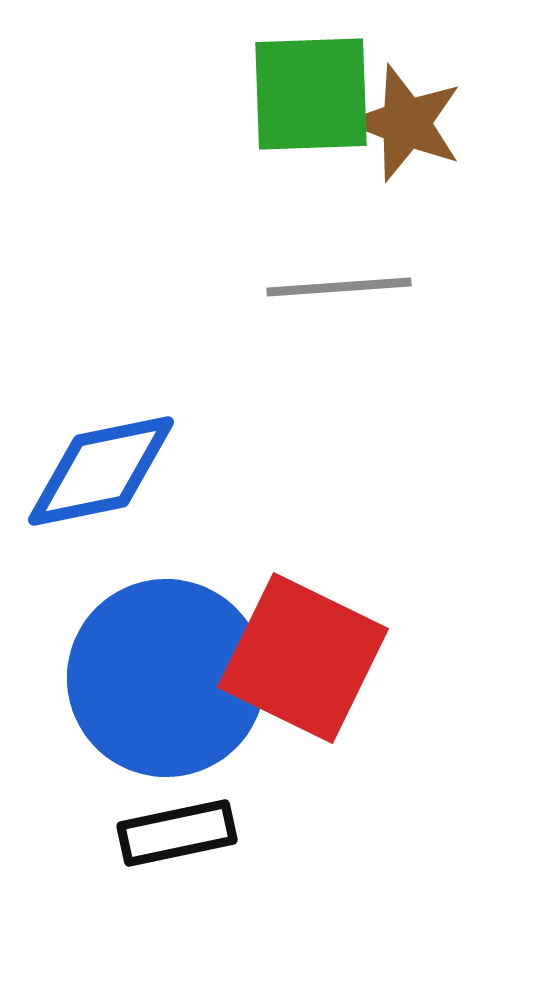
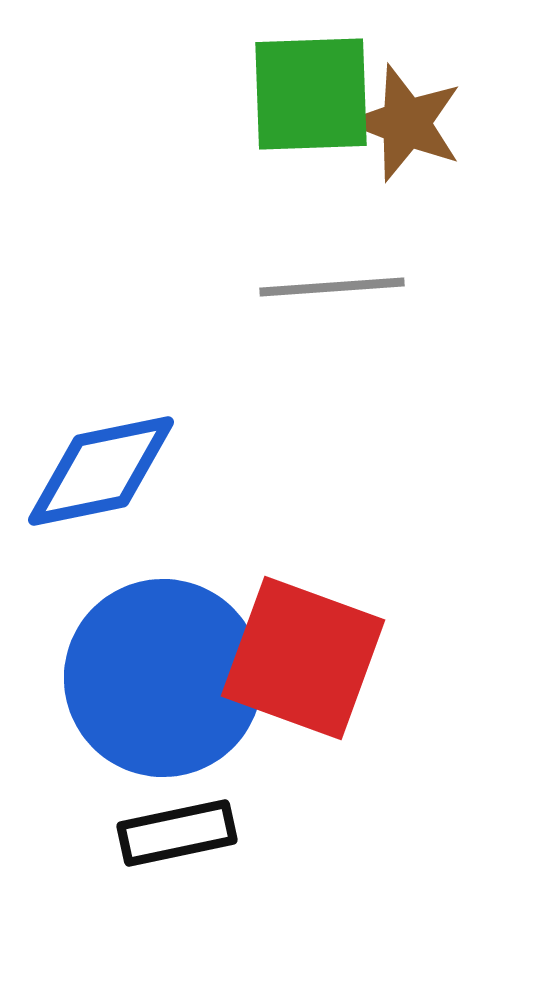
gray line: moved 7 px left
red square: rotated 6 degrees counterclockwise
blue circle: moved 3 px left
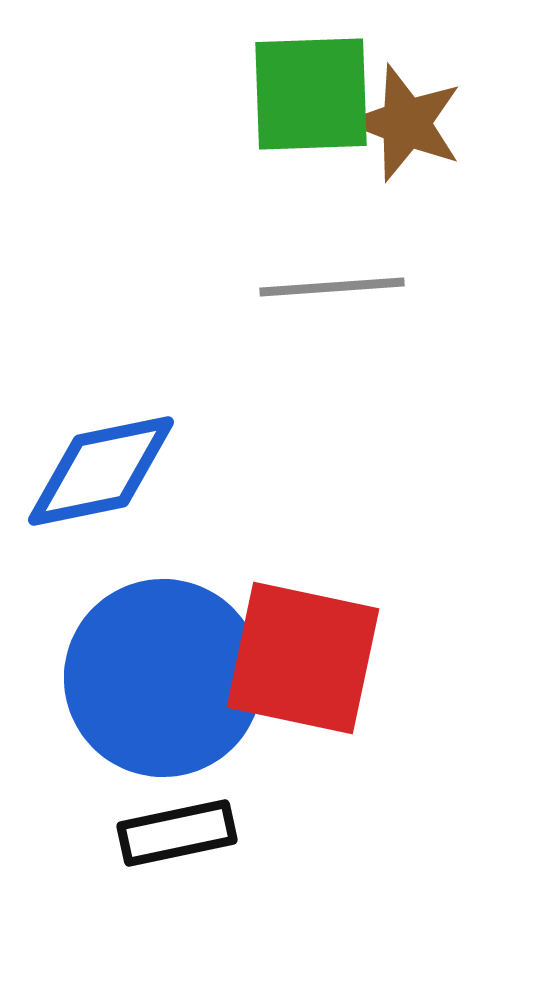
red square: rotated 8 degrees counterclockwise
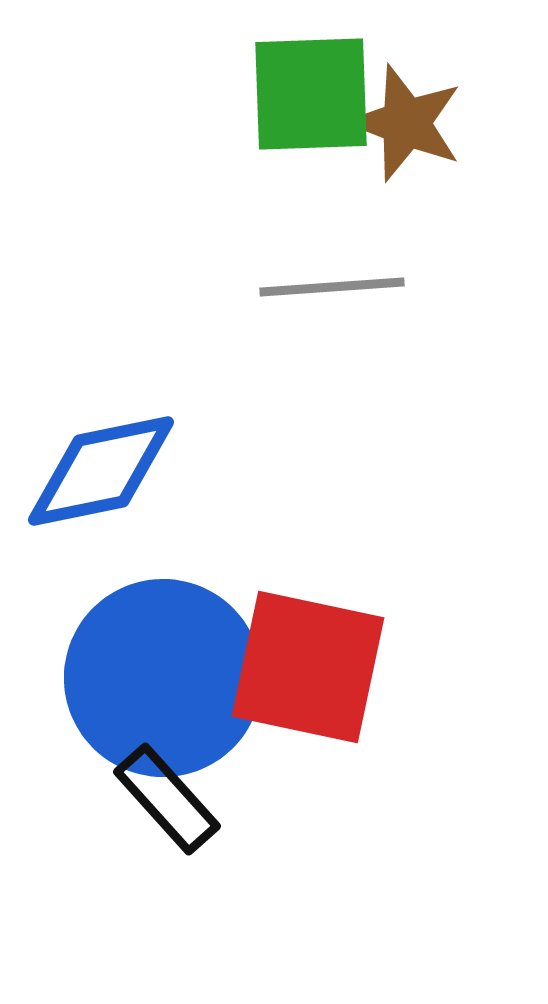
red square: moved 5 px right, 9 px down
black rectangle: moved 10 px left, 34 px up; rotated 60 degrees clockwise
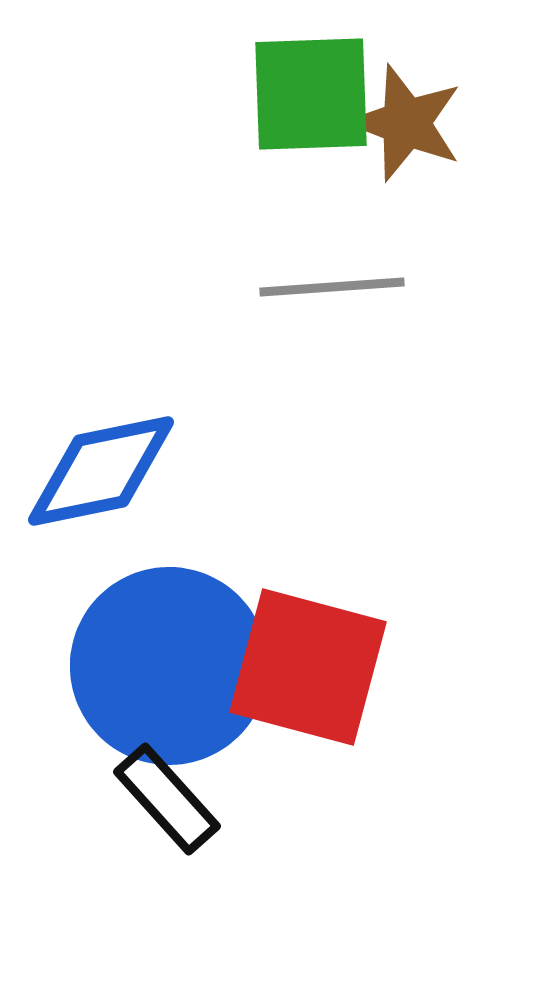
red square: rotated 3 degrees clockwise
blue circle: moved 6 px right, 12 px up
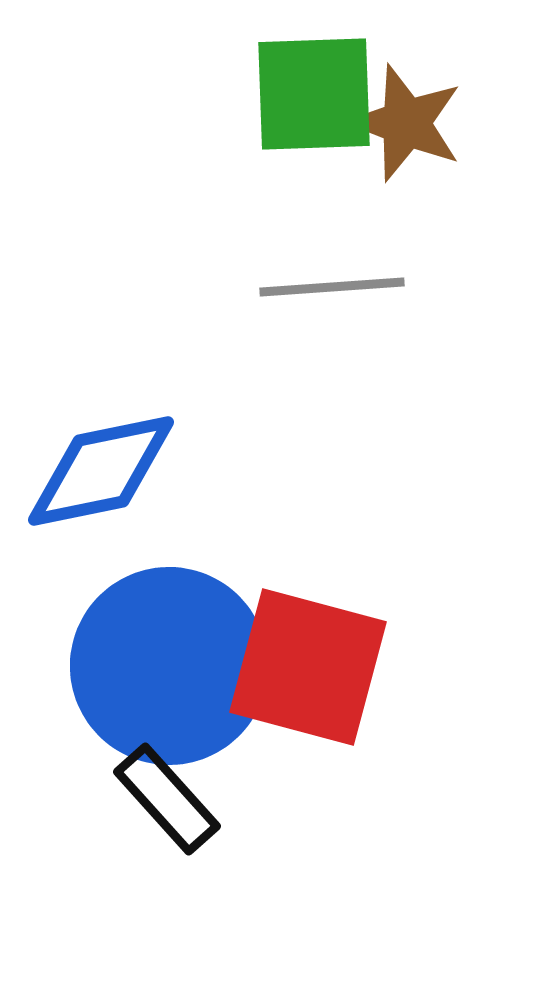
green square: moved 3 px right
